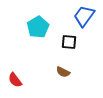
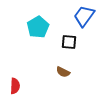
red semicircle: moved 6 px down; rotated 140 degrees counterclockwise
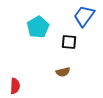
brown semicircle: rotated 40 degrees counterclockwise
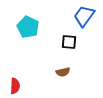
cyan pentagon: moved 10 px left; rotated 15 degrees counterclockwise
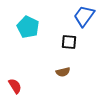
red semicircle: rotated 35 degrees counterclockwise
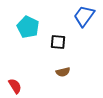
black square: moved 11 px left
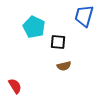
blue trapezoid: rotated 20 degrees counterclockwise
cyan pentagon: moved 6 px right
brown semicircle: moved 1 px right, 6 px up
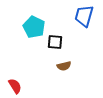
black square: moved 3 px left
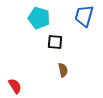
cyan pentagon: moved 5 px right, 9 px up; rotated 10 degrees counterclockwise
brown semicircle: moved 1 px left, 4 px down; rotated 88 degrees counterclockwise
